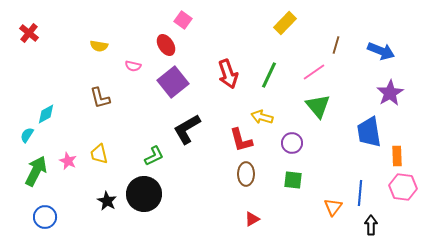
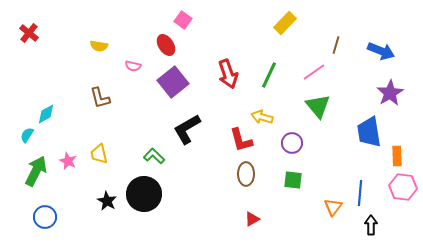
green L-shape: rotated 110 degrees counterclockwise
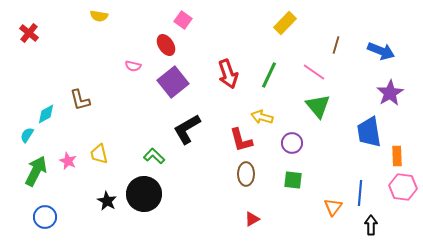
yellow semicircle: moved 30 px up
pink line: rotated 70 degrees clockwise
brown L-shape: moved 20 px left, 2 px down
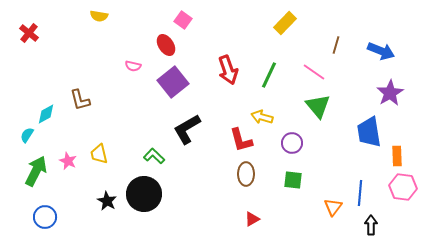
red arrow: moved 4 px up
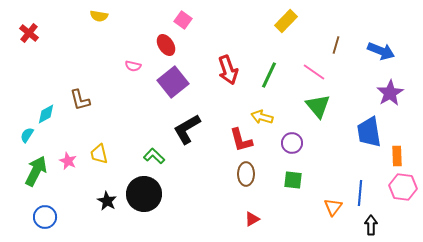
yellow rectangle: moved 1 px right, 2 px up
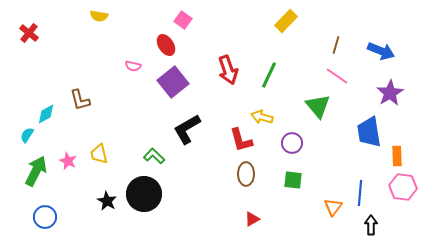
pink line: moved 23 px right, 4 px down
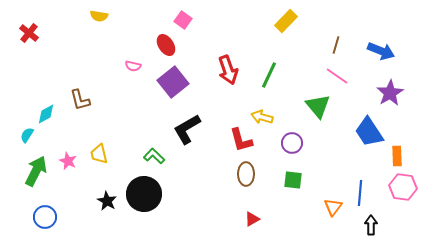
blue trapezoid: rotated 24 degrees counterclockwise
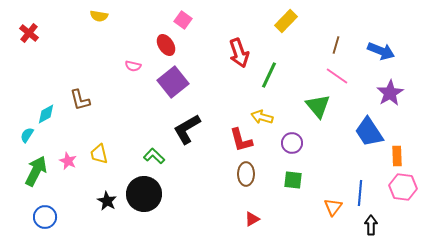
red arrow: moved 11 px right, 17 px up
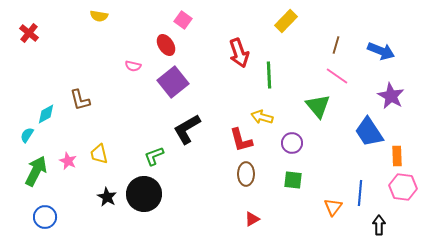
green line: rotated 28 degrees counterclockwise
purple star: moved 1 px right, 3 px down; rotated 12 degrees counterclockwise
green L-shape: rotated 65 degrees counterclockwise
black star: moved 4 px up
black arrow: moved 8 px right
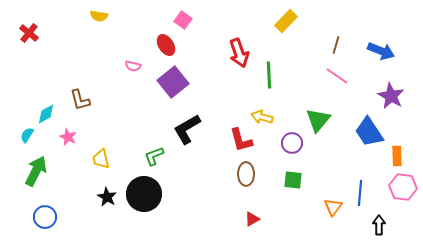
green triangle: moved 14 px down; rotated 20 degrees clockwise
yellow trapezoid: moved 2 px right, 5 px down
pink star: moved 24 px up
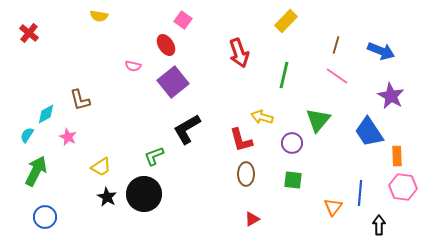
green line: moved 15 px right; rotated 16 degrees clockwise
yellow trapezoid: moved 8 px down; rotated 110 degrees counterclockwise
